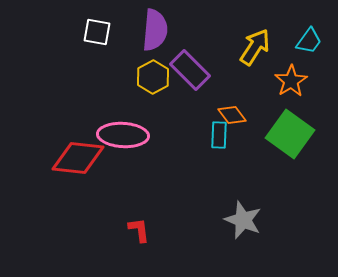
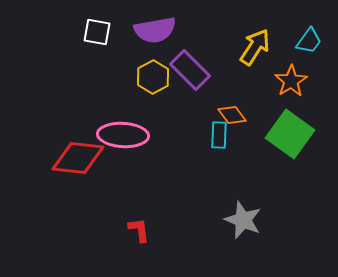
purple semicircle: rotated 75 degrees clockwise
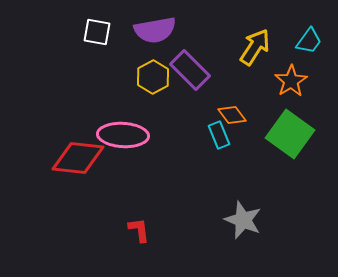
cyan rectangle: rotated 24 degrees counterclockwise
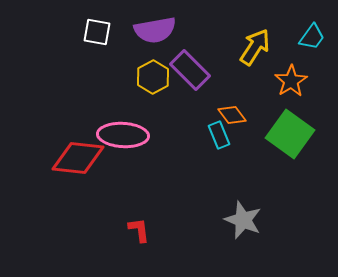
cyan trapezoid: moved 3 px right, 4 px up
